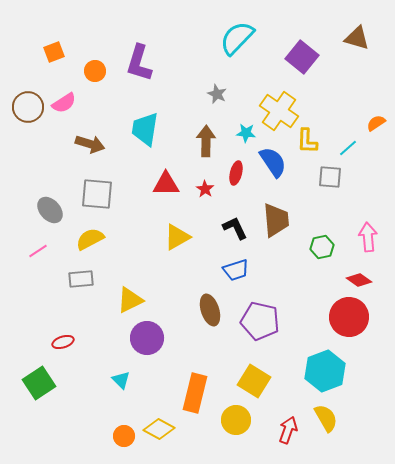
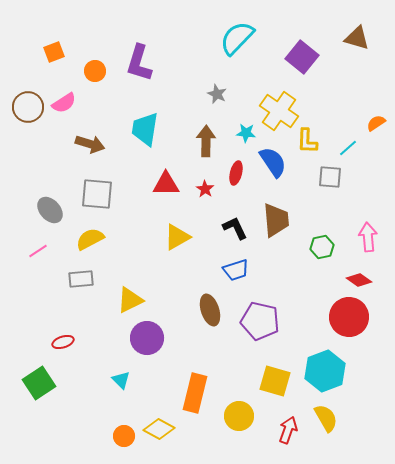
yellow square at (254, 381): moved 21 px right; rotated 16 degrees counterclockwise
yellow circle at (236, 420): moved 3 px right, 4 px up
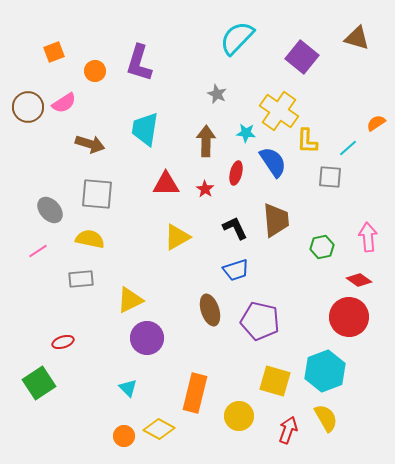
yellow semicircle at (90, 239): rotated 40 degrees clockwise
cyan triangle at (121, 380): moved 7 px right, 8 px down
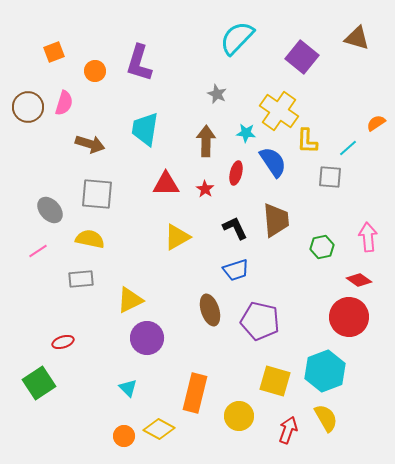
pink semicircle at (64, 103): rotated 40 degrees counterclockwise
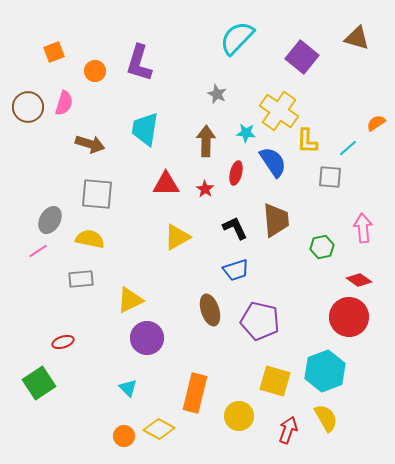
gray ellipse at (50, 210): moved 10 px down; rotated 72 degrees clockwise
pink arrow at (368, 237): moved 5 px left, 9 px up
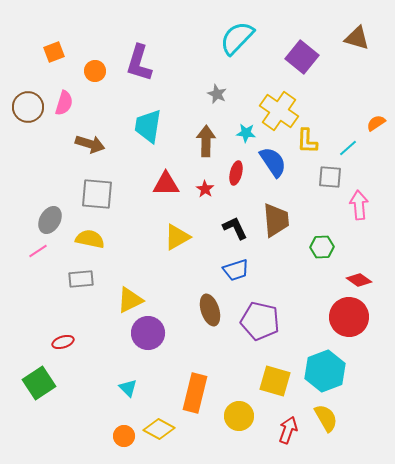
cyan trapezoid at (145, 129): moved 3 px right, 3 px up
pink arrow at (363, 228): moved 4 px left, 23 px up
green hexagon at (322, 247): rotated 10 degrees clockwise
purple circle at (147, 338): moved 1 px right, 5 px up
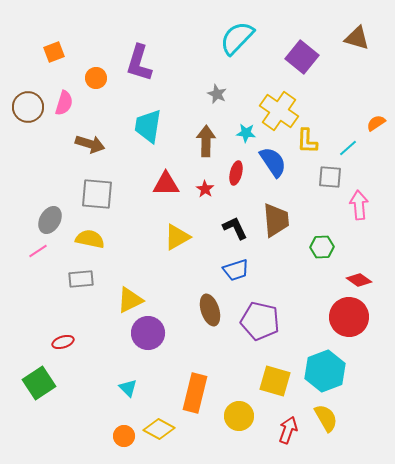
orange circle at (95, 71): moved 1 px right, 7 px down
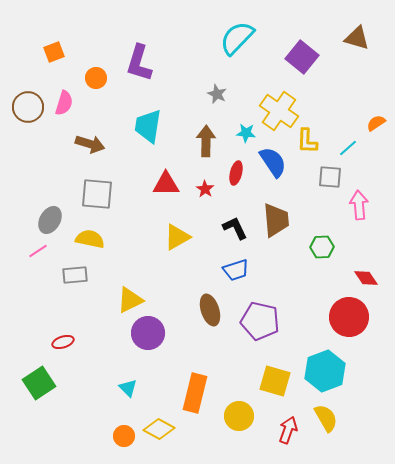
gray rectangle at (81, 279): moved 6 px left, 4 px up
red diamond at (359, 280): moved 7 px right, 2 px up; rotated 20 degrees clockwise
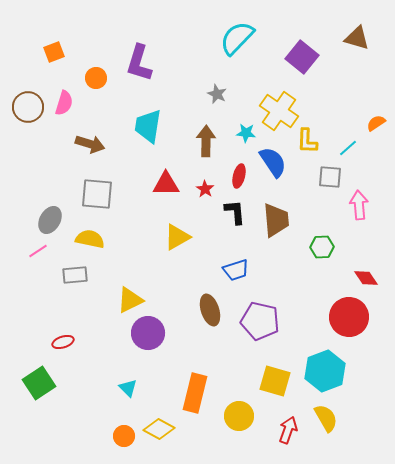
red ellipse at (236, 173): moved 3 px right, 3 px down
black L-shape at (235, 228): moved 16 px up; rotated 20 degrees clockwise
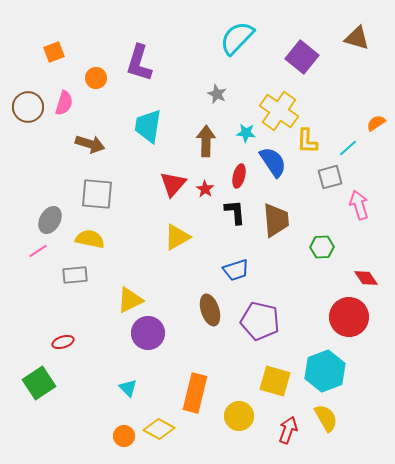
gray square at (330, 177): rotated 20 degrees counterclockwise
red triangle at (166, 184): moved 7 px right; rotated 48 degrees counterclockwise
pink arrow at (359, 205): rotated 12 degrees counterclockwise
